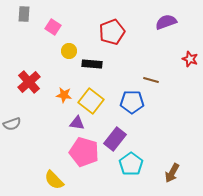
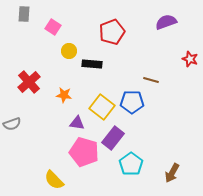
yellow square: moved 11 px right, 6 px down
purple rectangle: moved 2 px left, 1 px up
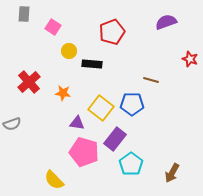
orange star: moved 1 px left, 2 px up
blue pentagon: moved 2 px down
yellow square: moved 1 px left, 1 px down
purple rectangle: moved 2 px right, 1 px down
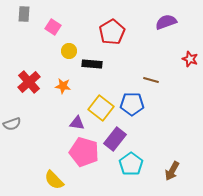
red pentagon: rotated 10 degrees counterclockwise
orange star: moved 7 px up
brown arrow: moved 2 px up
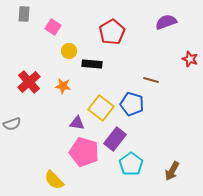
blue pentagon: rotated 15 degrees clockwise
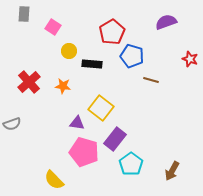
blue pentagon: moved 48 px up
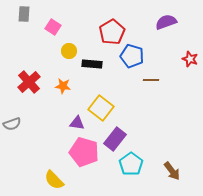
brown line: rotated 14 degrees counterclockwise
brown arrow: rotated 66 degrees counterclockwise
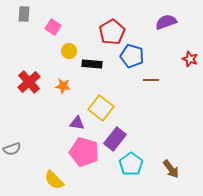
gray semicircle: moved 25 px down
brown arrow: moved 1 px left, 2 px up
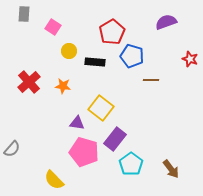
black rectangle: moved 3 px right, 2 px up
gray semicircle: rotated 30 degrees counterclockwise
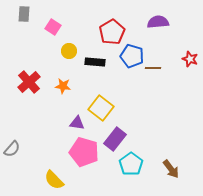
purple semicircle: moved 8 px left; rotated 15 degrees clockwise
brown line: moved 2 px right, 12 px up
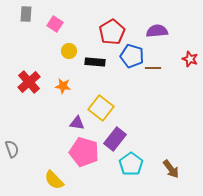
gray rectangle: moved 2 px right
purple semicircle: moved 1 px left, 9 px down
pink square: moved 2 px right, 3 px up
gray semicircle: rotated 60 degrees counterclockwise
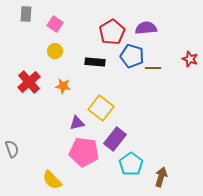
purple semicircle: moved 11 px left, 3 px up
yellow circle: moved 14 px left
purple triangle: rotated 21 degrees counterclockwise
pink pentagon: rotated 8 degrees counterclockwise
brown arrow: moved 10 px left, 8 px down; rotated 126 degrees counterclockwise
yellow semicircle: moved 2 px left
